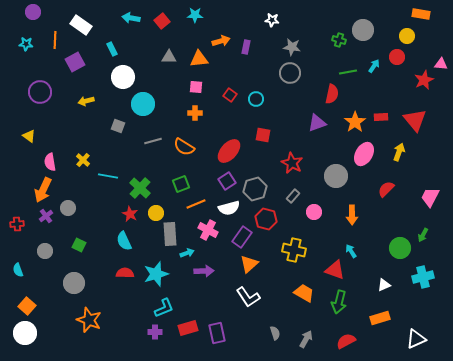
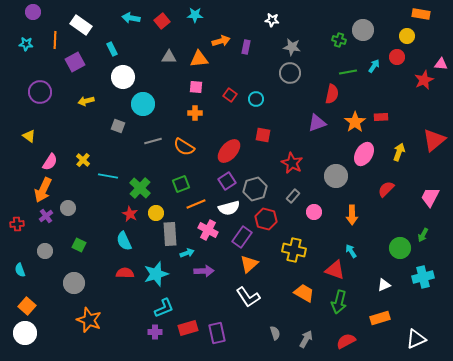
red triangle at (415, 120): moved 19 px right, 20 px down; rotated 30 degrees clockwise
pink semicircle at (50, 162): rotated 138 degrees counterclockwise
cyan semicircle at (18, 270): moved 2 px right
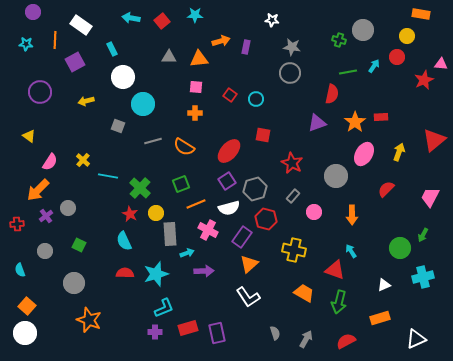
orange arrow at (43, 190): moved 5 px left; rotated 20 degrees clockwise
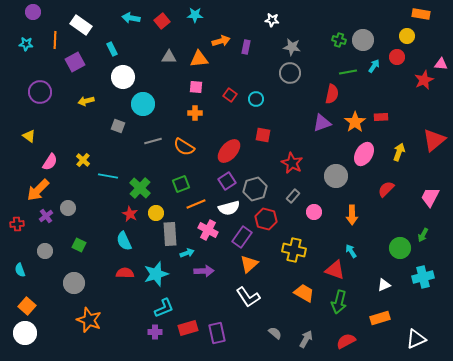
gray circle at (363, 30): moved 10 px down
purple triangle at (317, 123): moved 5 px right
gray semicircle at (275, 333): rotated 32 degrees counterclockwise
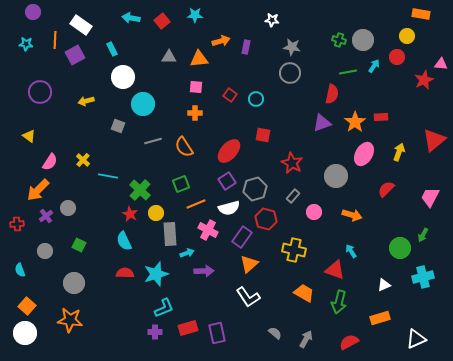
purple square at (75, 62): moved 7 px up
orange semicircle at (184, 147): rotated 25 degrees clockwise
green cross at (140, 188): moved 2 px down
orange arrow at (352, 215): rotated 72 degrees counterclockwise
orange star at (89, 320): moved 19 px left; rotated 15 degrees counterclockwise
red semicircle at (346, 341): moved 3 px right, 1 px down
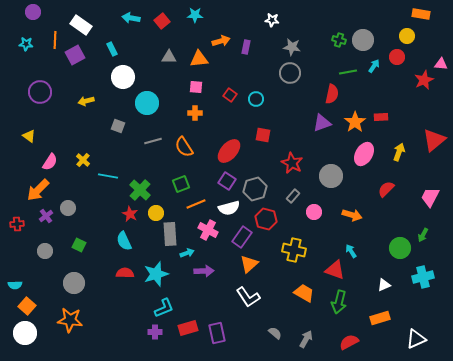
cyan circle at (143, 104): moved 4 px right, 1 px up
gray circle at (336, 176): moved 5 px left
purple square at (227, 181): rotated 24 degrees counterclockwise
cyan semicircle at (20, 270): moved 5 px left, 15 px down; rotated 72 degrees counterclockwise
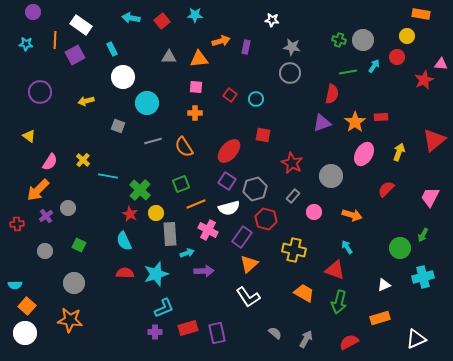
cyan arrow at (351, 251): moved 4 px left, 4 px up
